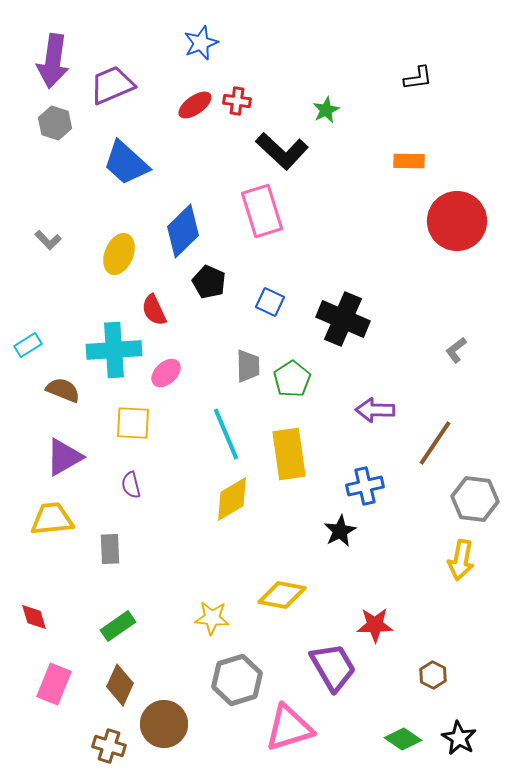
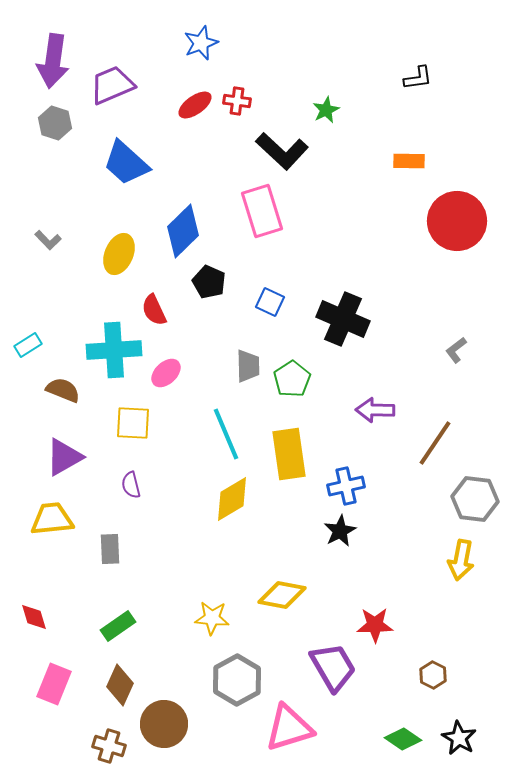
blue cross at (365, 486): moved 19 px left
gray hexagon at (237, 680): rotated 12 degrees counterclockwise
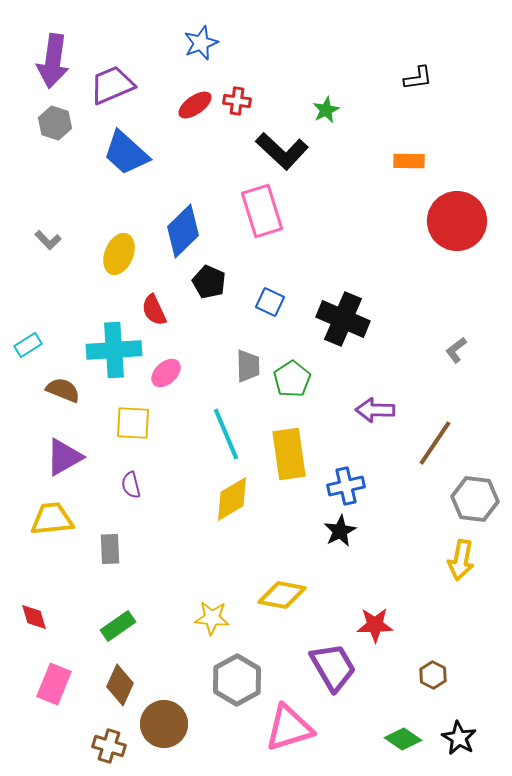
blue trapezoid at (126, 163): moved 10 px up
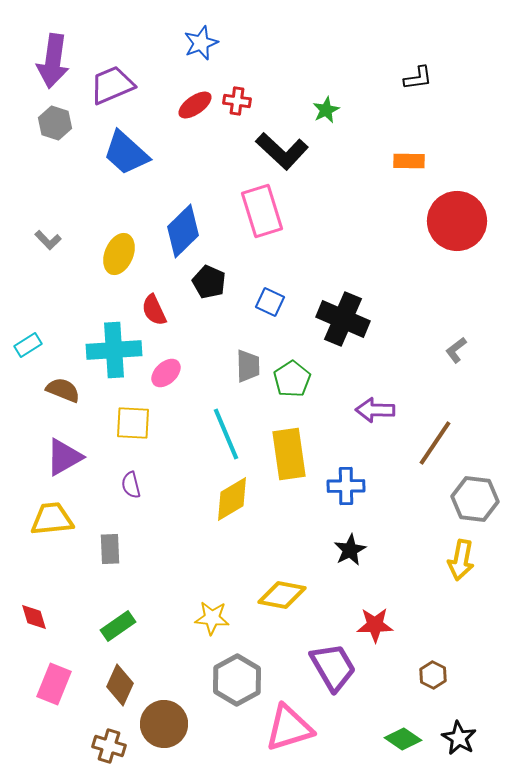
blue cross at (346, 486): rotated 12 degrees clockwise
black star at (340, 531): moved 10 px right, 19 px down
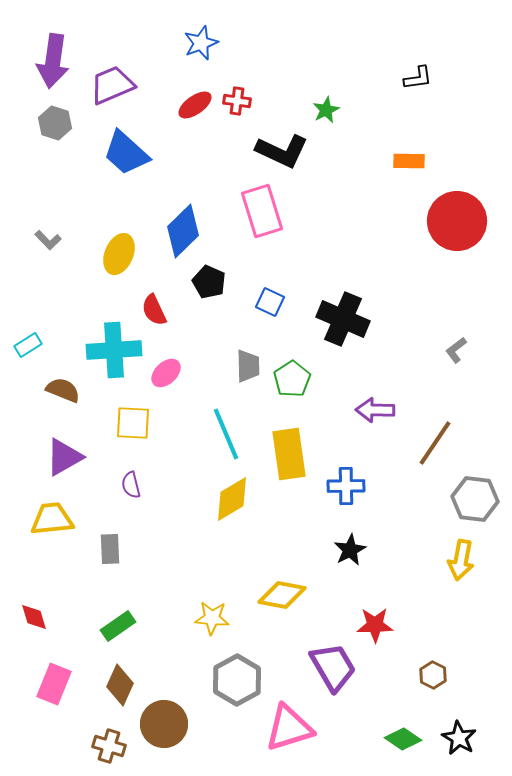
black L-shape at (282, 151): rotated 18 degrees counterclockwise
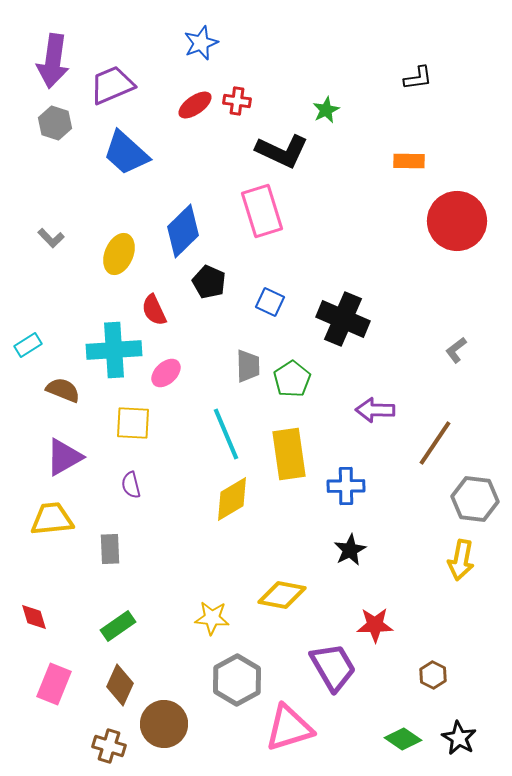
gray L-shape at (48, 240): moved 3 px right, 2 px up
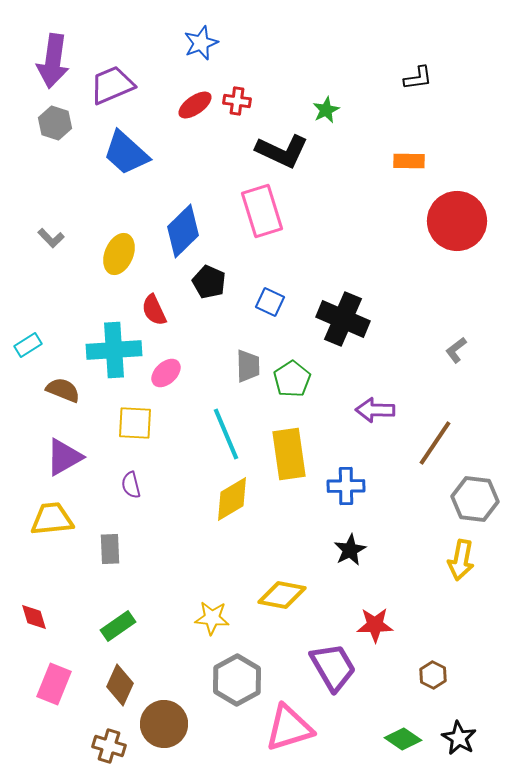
yellow square at (133, 423): moved 2 px right
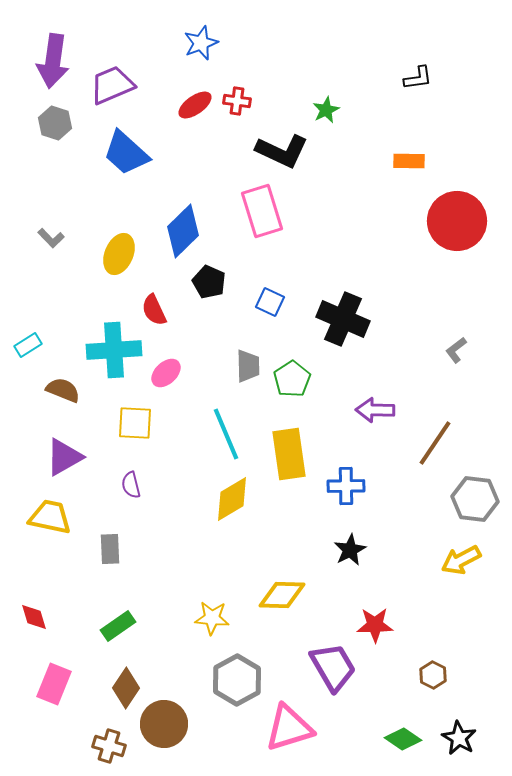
yellow trapezoid at (52, 519): moved 2 px left, 2 px up; rotated 18 degrees clockwise
yellow arrow at (461, 560): rotated 51 degrees clockwise
yellow diamond at (282, 595): rotated 9 degrees counterclockwise
brown diamond at (120, 685): moved 6 px right, 3 px down; rotated 9 degrees clockwise
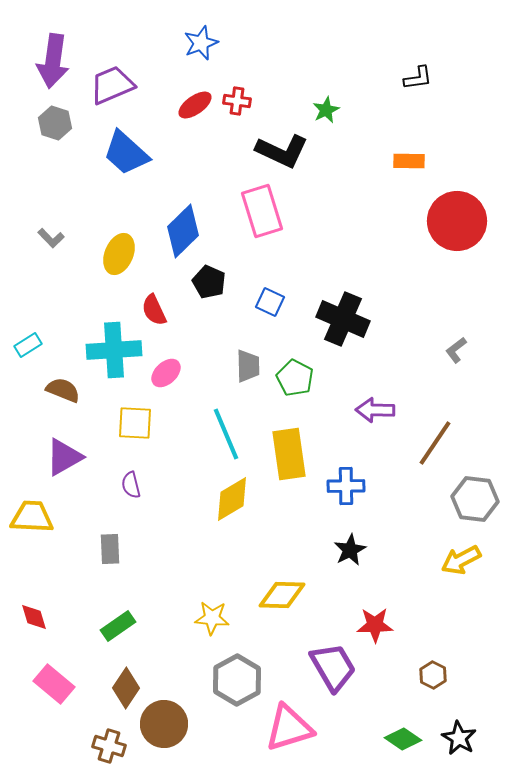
green pentagon at (292, 379): moved 3 px right, 1 px up; rotated 12 degrees counterclockwise
yellow trapezoid at (50, 517): moved 18 px left; rotated 9 degrees counterclockwise
pink rectangle at (54, 684): rotated 72 degrees counterclockwise
